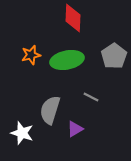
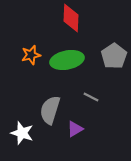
red diamond: moved 2 px left
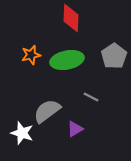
gray semicircle: moved 3 px left, 1 px down; rotated 36 degrees clockwise
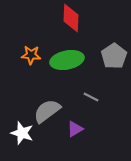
orange star: rotated 18 degrees clockwise
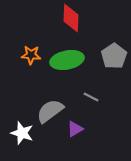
gray semicircle: moved 3 px right
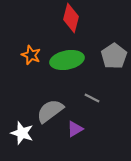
red diamond: rotated 12 degrees clockwise
orange star: rotated 18 degrees clockwise
gray line: moved 1 px right, 1 px down
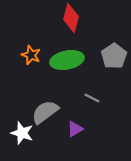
gray semicircle: moved 5 px left, 1 px down
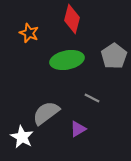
red diamond: moved 1 px right, 1 px down
orange star: moved 2 px left, 22 px up
gray semicircle: moved 1 px right, 1 px down
purple triangle: moved 3 px right
white star: moved 4 px down; rotated 10 degrees clockwise
